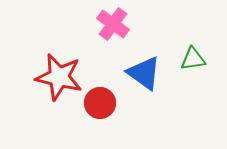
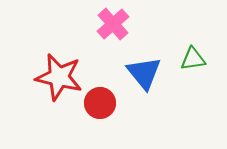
pink cross: rotated 12 degrees clockwise
blue triangle: rotated 15 degrees clockwise
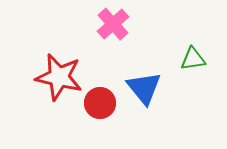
blue triangle: moved 15 px down
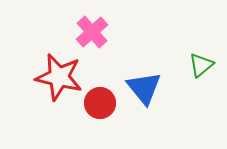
pink cross: moved 21 px left, 8 px down
green triangle: moved 8 px right, 6 px down; rotated 32 degrees counterclockwise
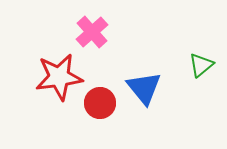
red star: rotated 21 degrees counterclockwise
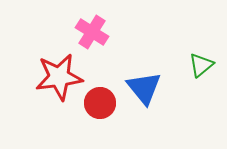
pink cross: rotated 16 degrees counterclockwise
